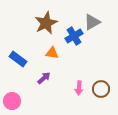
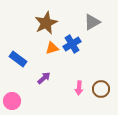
blue cross: moved 2 px left, 8 px down
orange triangle: moved 5 px up; rotated 24 degrees counterclockwise
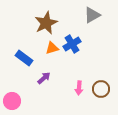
gray triangle: moved 7 px up
blue rectangle: moved 6 px right, 1 px up
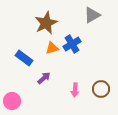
pink arrow: moved 4 px left, 2 px down
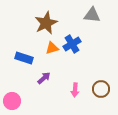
gray triangle: rotated 36 degrees clockwise
blue rectangle: rotated 18 degrees counterclockwise
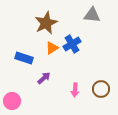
orange triangle: rotated 16 degrees counterclockwise
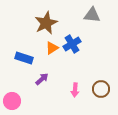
purple arrow: moved 2 px left, 1 px down
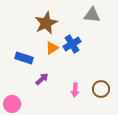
pink circle: moved 3 px down
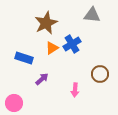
brown circle: moved 1 px left, 15 px up
pink circle: moved 2 px right, 1 px up
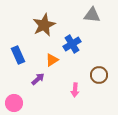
brown star: moved 2 px left, 2 px down
orange triangle: moved 12 px down
blue rectangle: moved 6 px left, 3 px up; rotated 48 degrees clockwise
brown circle: moved 1 px left, 1 px down
purple arrow: moved 4 px left
